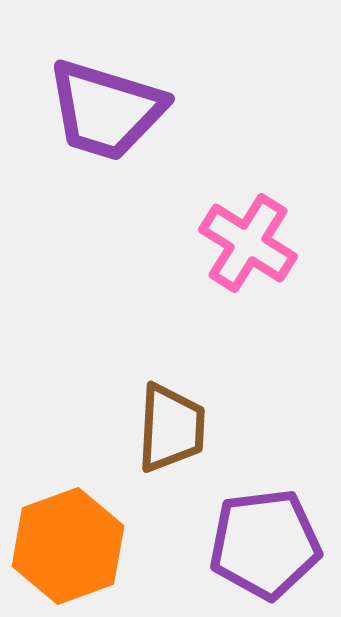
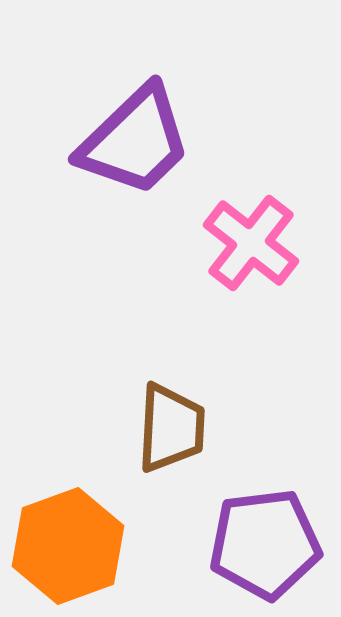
purple trapezoid: moved 29 px right, 31 px down; rotated 61 degrees counterclockwise
pink cross: moved 3 px right; rotated 6 degrees clockwise
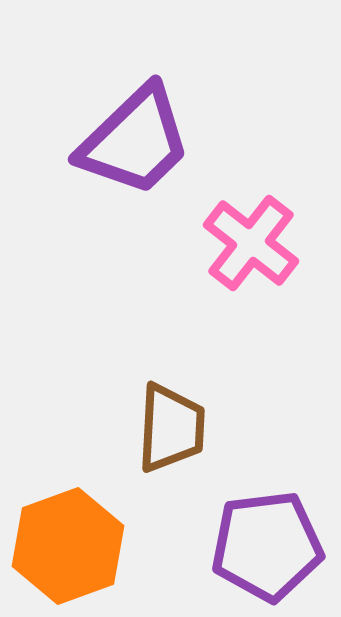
purple pentagon: moved 2 px right, 2 px down
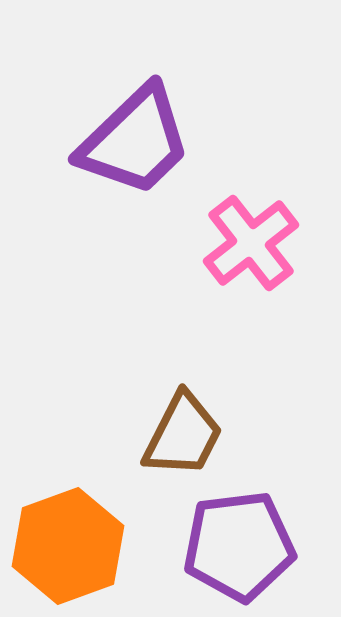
pink cross: rotated 14 degrees clockwise
brown trapezoid: moved 12 px right, 7 px down; rotated 24 degrees clockwise
purple pentagon: moved 28 px left
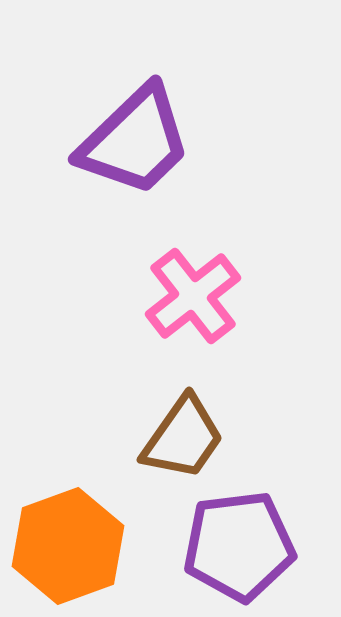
pink cross: moved 58 px left, 53 px down
brown trapezoid: moved 3 px down; rotated 8 degrees clockwise
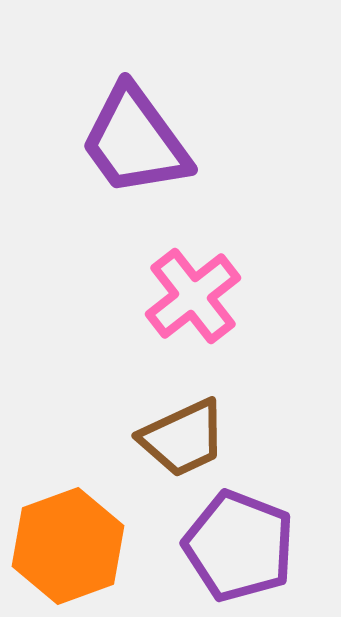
purple trapezoid: rotated 98 degrees clockwise
brown trapezoid: rotated 30 degrees clockwise
purple pentagon: rotated 28 degrees clockwise
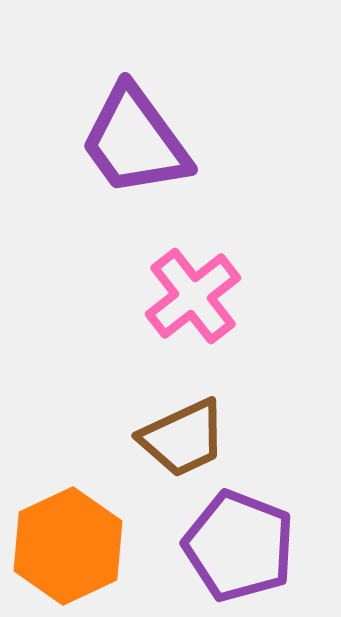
orange hexagon: rotated 5 degrees counterclockwise
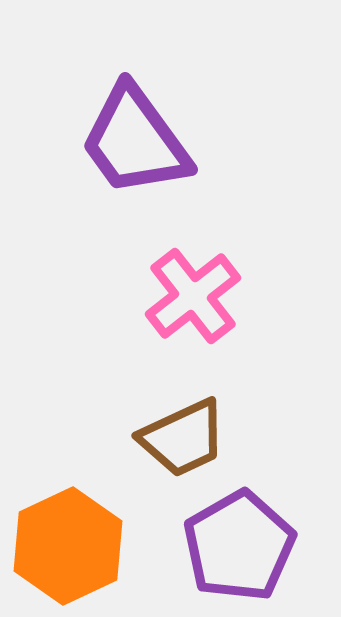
purple pentagon: rotated 21 degrees clockwise
